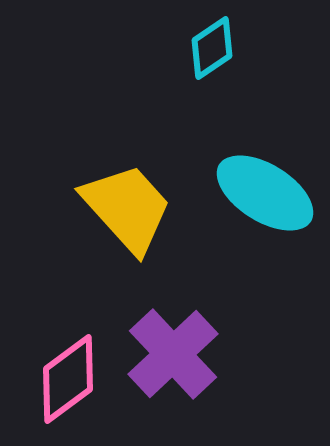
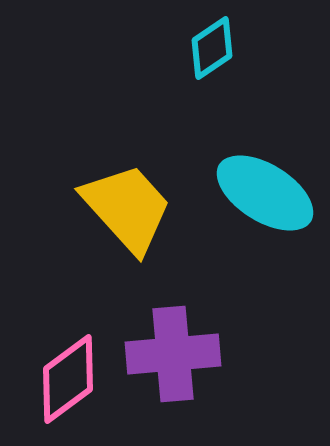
purple cross: rotated 38 degrees clockwise
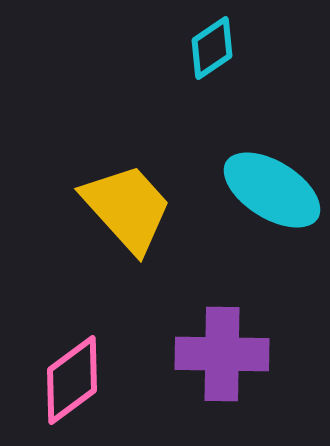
cyan ellipse: moved 7 px right, 3 px up
purple cross: moved 49 px right; rotated 6 degrees clockwise
pink diamond: moved 4 px right, 1 px down
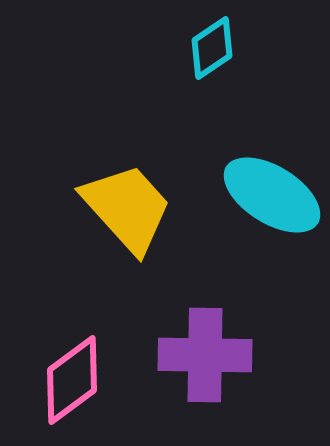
cyan ellipse: moved 5 px down
purple cross: moved 17 px left, 1 px down
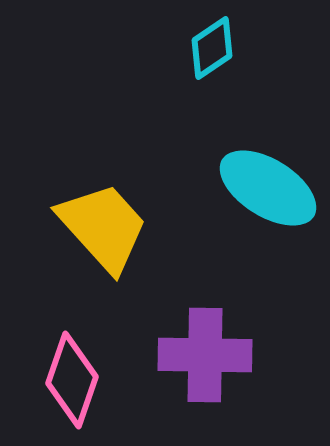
cyan ellipse: moved 4 px left, 7 px up
yellow trapezoid: moved 24 px left, 19 px down
pink diamond: rotated 34 degrees counterclockwise
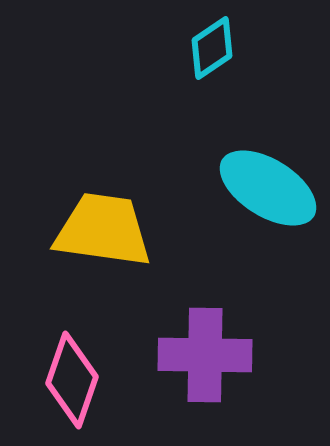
yellow trapezoid: moved 3 px down; rotated 40 degrees counterclockwise
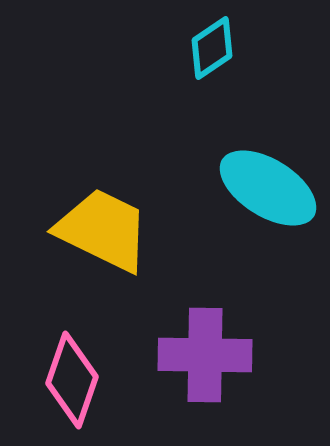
yellow trapezoid: rotated 18 degrees clockwise
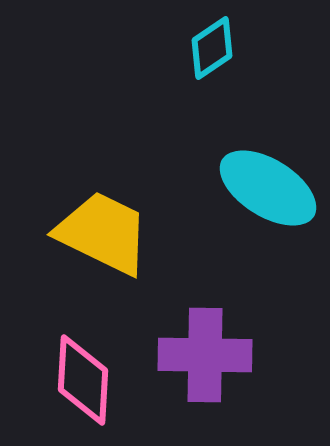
yellow trapezoid: moved 3 px down
pink diamond: moved 11 px right; rotated 16 degrees counterclockwise
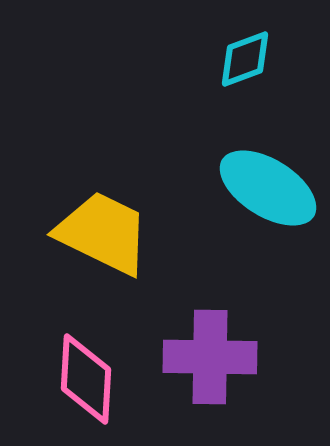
cyan diamond: moved 33 px right, 11 px down; rotated 14 degrees clockwise
purple cross: moved 5 px right, 2 px down
pink diamond: moved 3 px right, 1 px up
